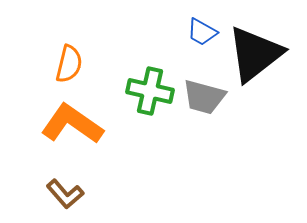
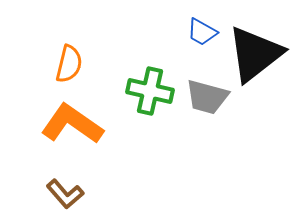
gray trapezoid: moved 3 px right
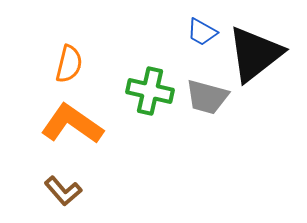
brown L-shape: moved 2 px left, 3 px up
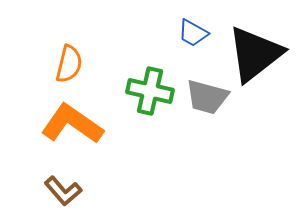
blue trapezoid: moved 9 px left, 1 px down
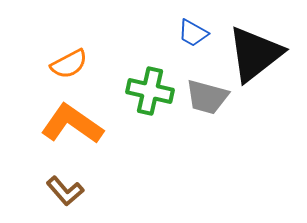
orange semicircle: rotated 48 degrees clockwise
brown L-shape: moved 2 px right
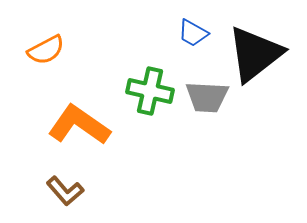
orange semicircle: moved 23 px left, 14 px up
gray trapezoid: rotated 12 degrees counterclockwise
orange L-shape: moved 7 px right, 1 px down
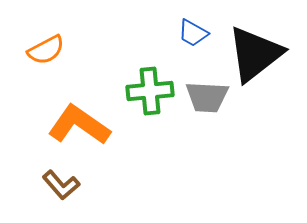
green cross: rotated 18 degrees counterclockwise
brown L-shape: moved 4 px left, 6 px up
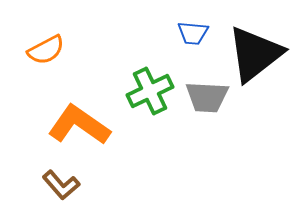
blue trapezoid: rotated 24 degrees counterclockwise
green cross: rotated 21 degrees counterclockwise
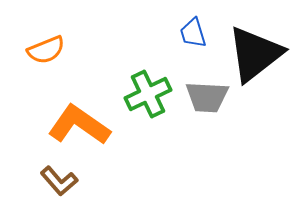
blue trapezoid: rotated 68 degrees clockwise
orange semicircle: rotated 6 degrees clockwise
green cross: moved 2 px left, 3 px down
brown L-shape: moved 2 px left, 4 px up
